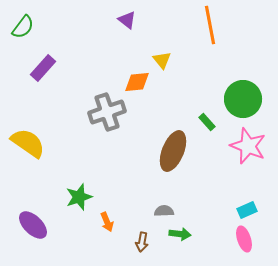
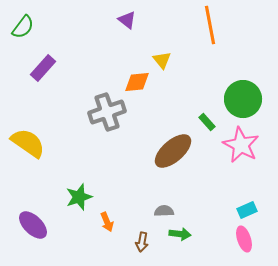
pink star: moved 7 px left, 1 px up; rotated 6 degrees clockwise
brown ellipse: rotated 27 degrees clockwise
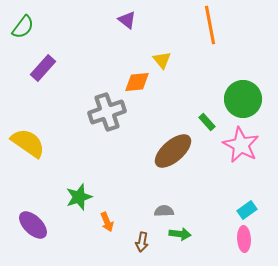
cyan rectangle: rotated 12 degrees counterclockwise
pink ellipse: rotated 15 degrees clockwise
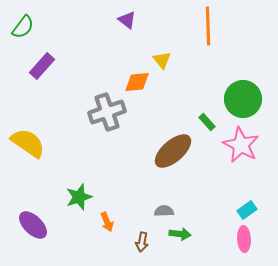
orange line: moved 2 px left, 1 px down; rotated 9 degrees clockwise
purple rectangle: moved 1 px left, 2 px up
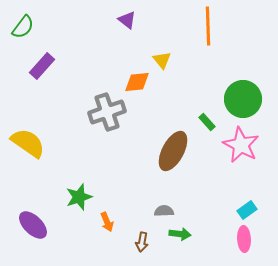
brown ellipse: rotated 21 degrees counterclockwise
